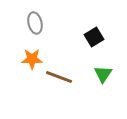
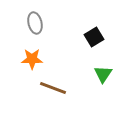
brown line: moved 6 px left, 11 px down
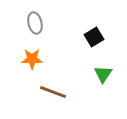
brown line: moved 4 px down
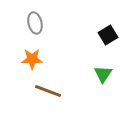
black square: moved 14 px right, 2 px up
brown line: moved 5 px left, 1 px up
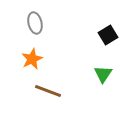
orange star: rotated 25 degrees counterclockwise
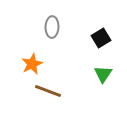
gray ellipse: moved 17 px right, 4 px down; rotated 15 degrees clockwise
black square: moved 7 px left, 3 px down
orange star: moved 5 px down
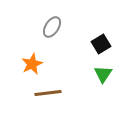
gray ellipse: rotated 30 degrees clockwise
black square: moved 6 px down
brown line: moved 2 px down; rotated 28 degrees counterclockwise
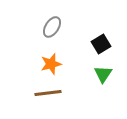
orange star: moved 19 px right; rotated 10 degrees clockwise
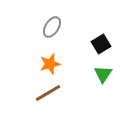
orange star: moved 1 px left
brown line: rotated 24 degrees counterclockwise
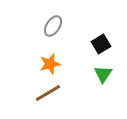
gray ellipse: moved 1 px right, 1 px up
